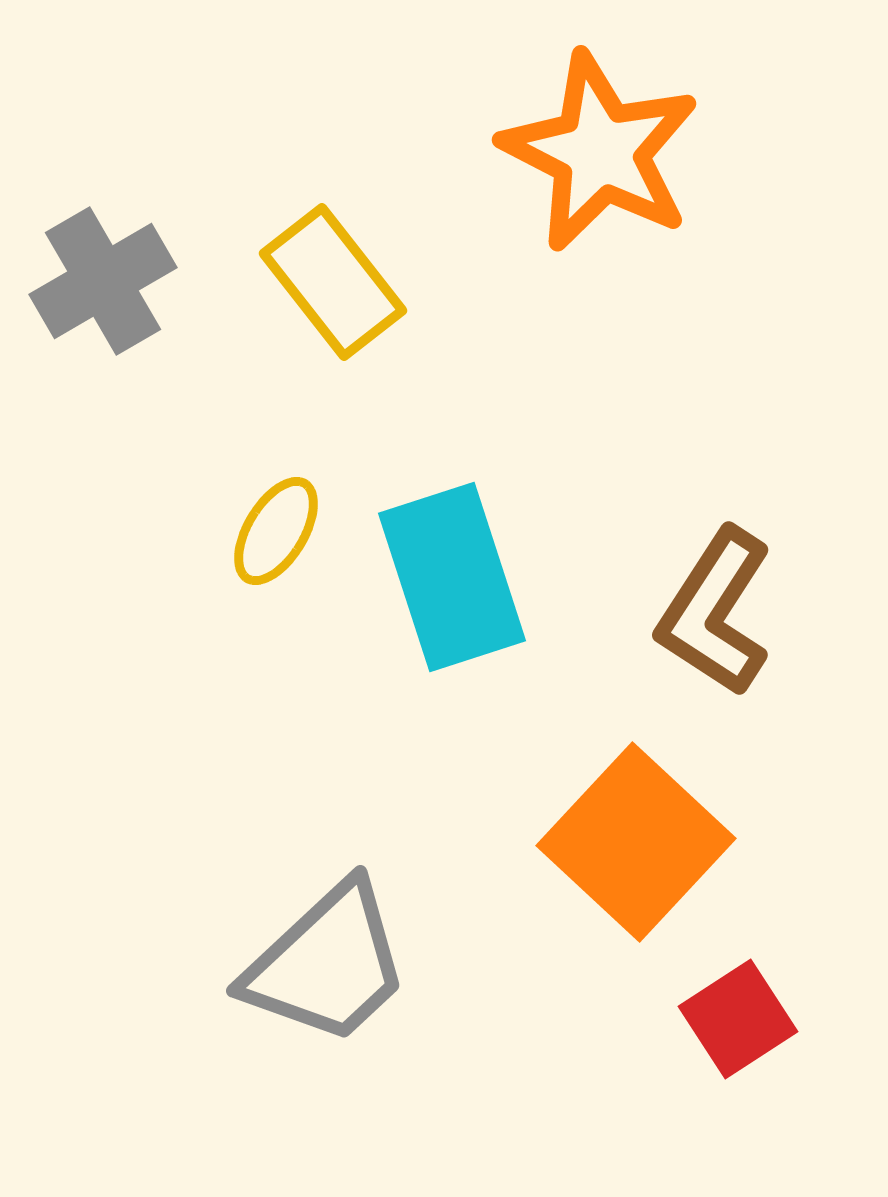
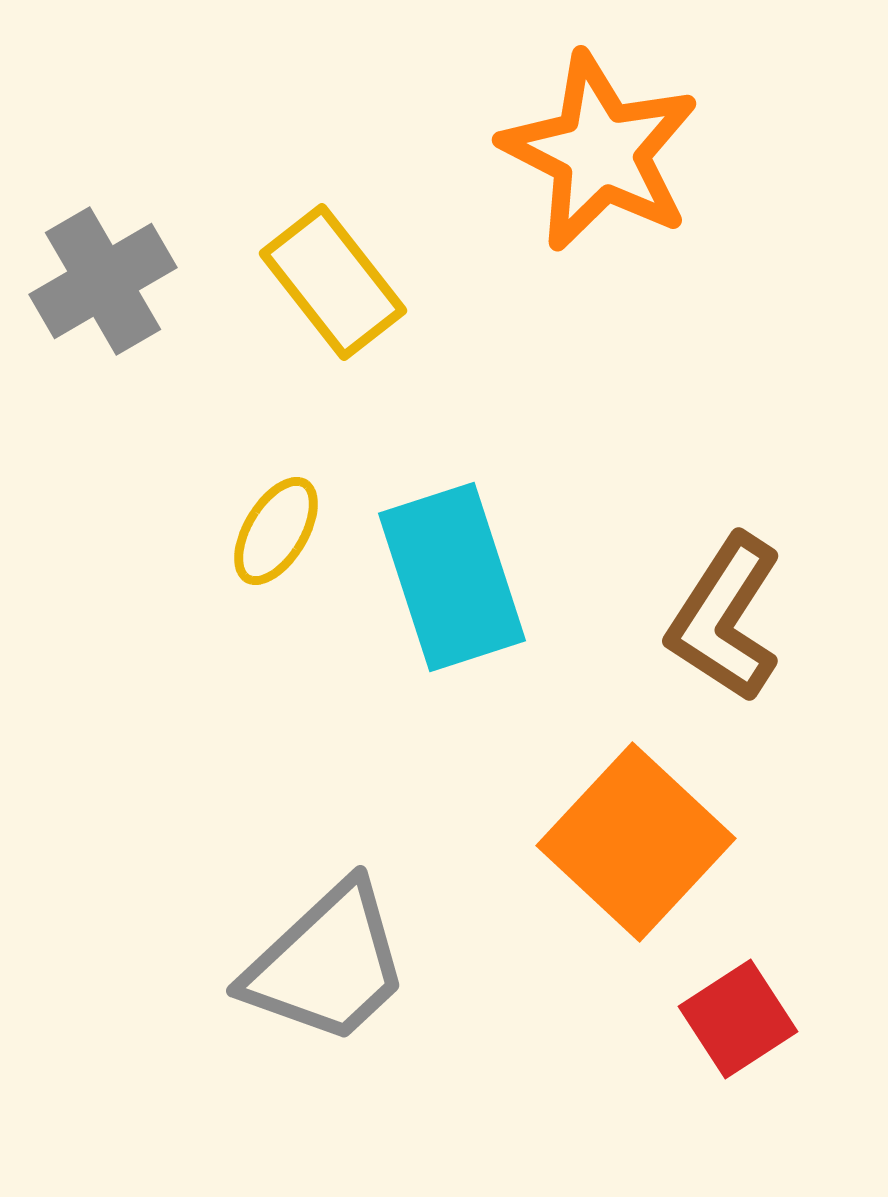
brown L-shape: moved 10 px right, 6 px down
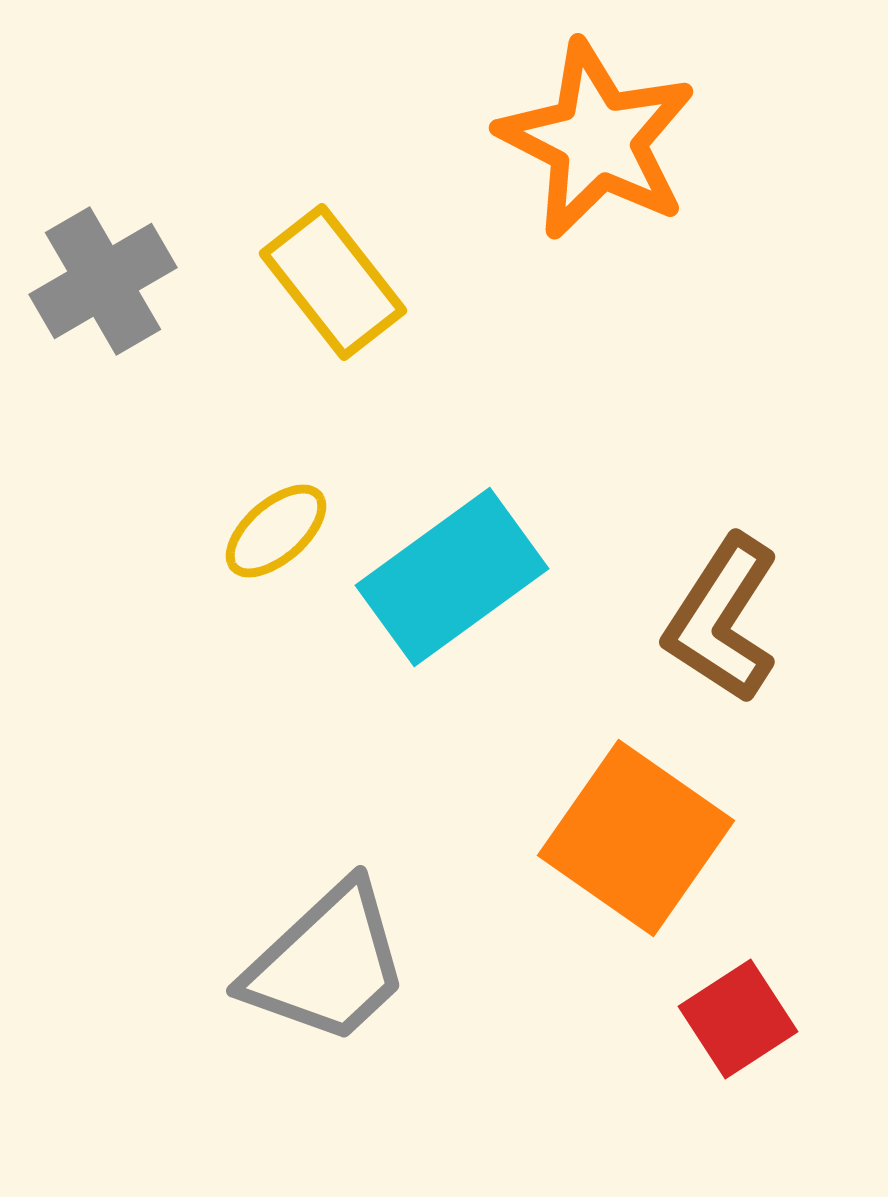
orange star: moved 3 px left, 12 px up
yellow ellipse: rotated 18 degrees clockwise
cyan rectangle: rotated 72 degrees clockwise
brown L-shape: moved 3 px left, 1 px down
orange square: moved 4 px up; rotated 8 degrees counterclockwise
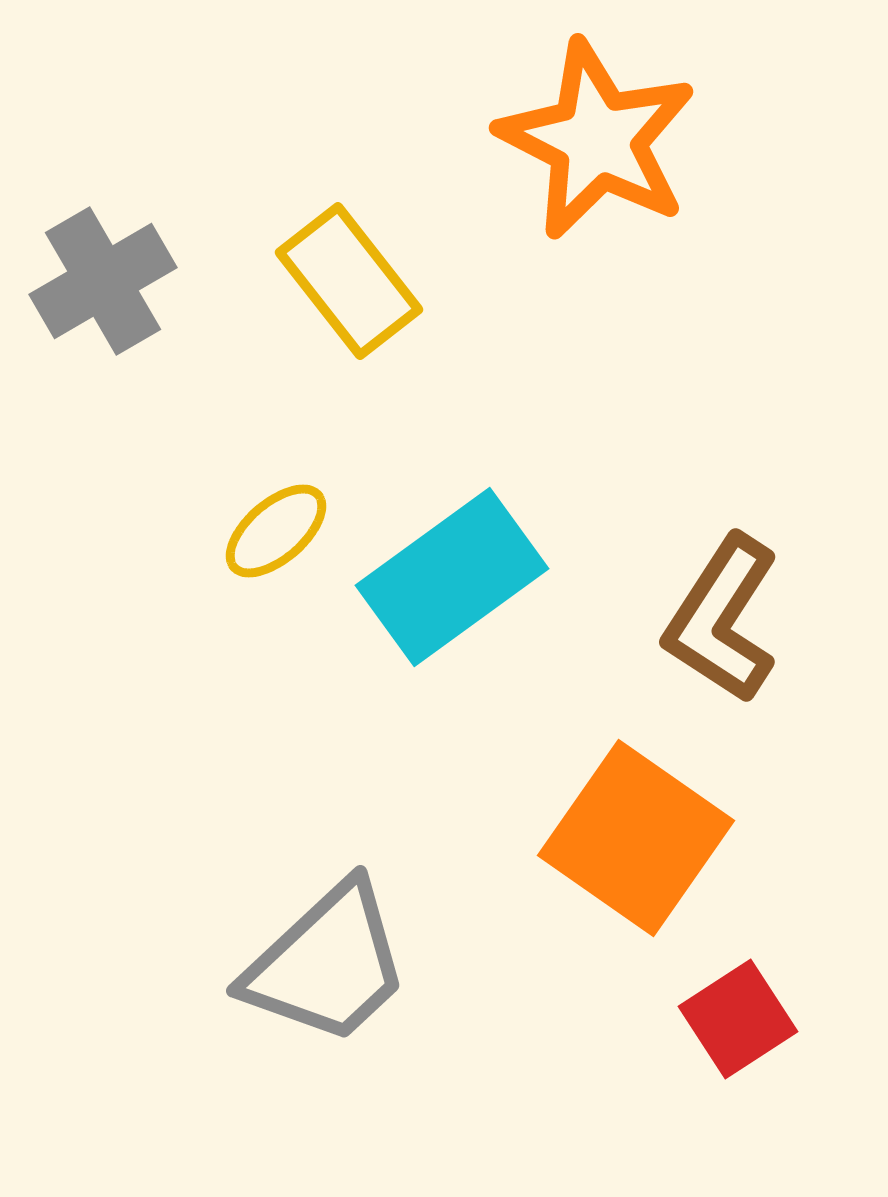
yellow rectangle: moved 16 px right, 1 px up
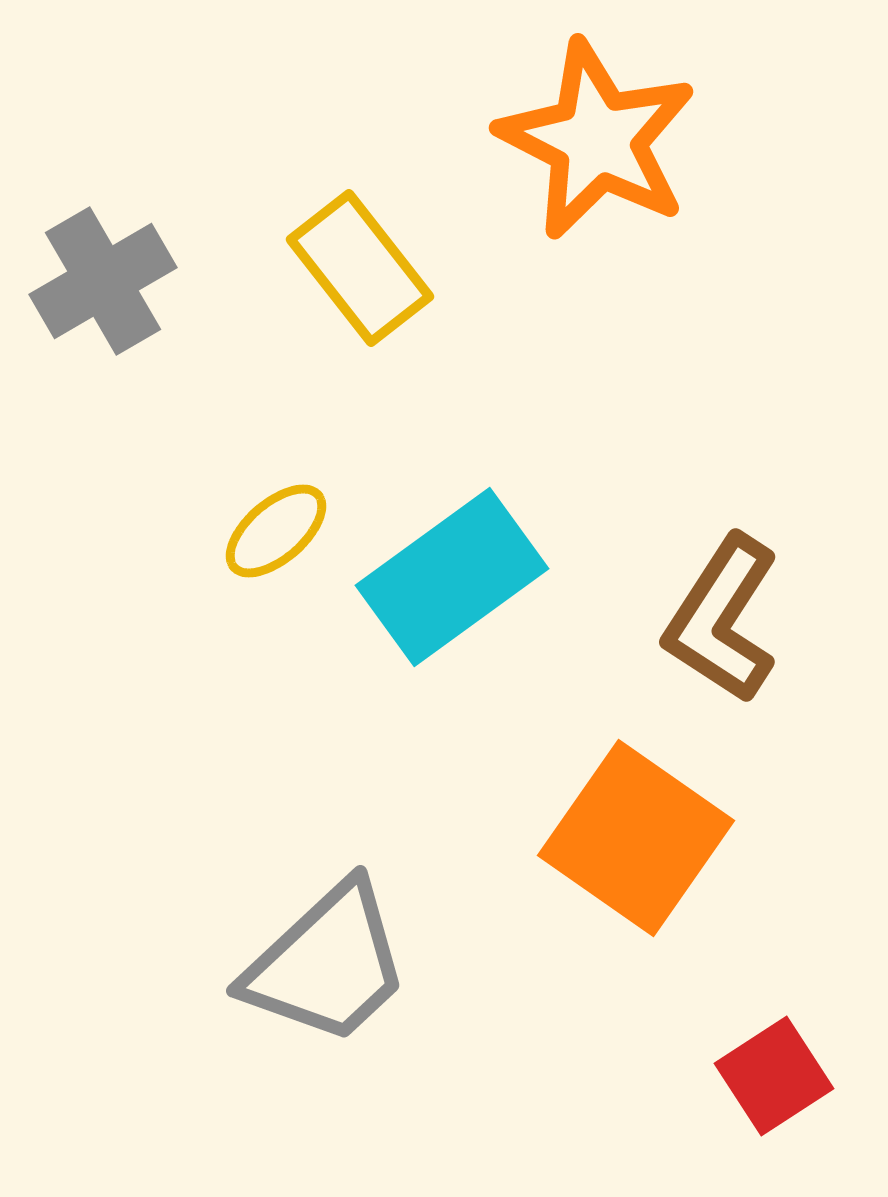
yellow rectangle: moved 11 px right, 13 px up
red square: moved 36 px right, 57 px down
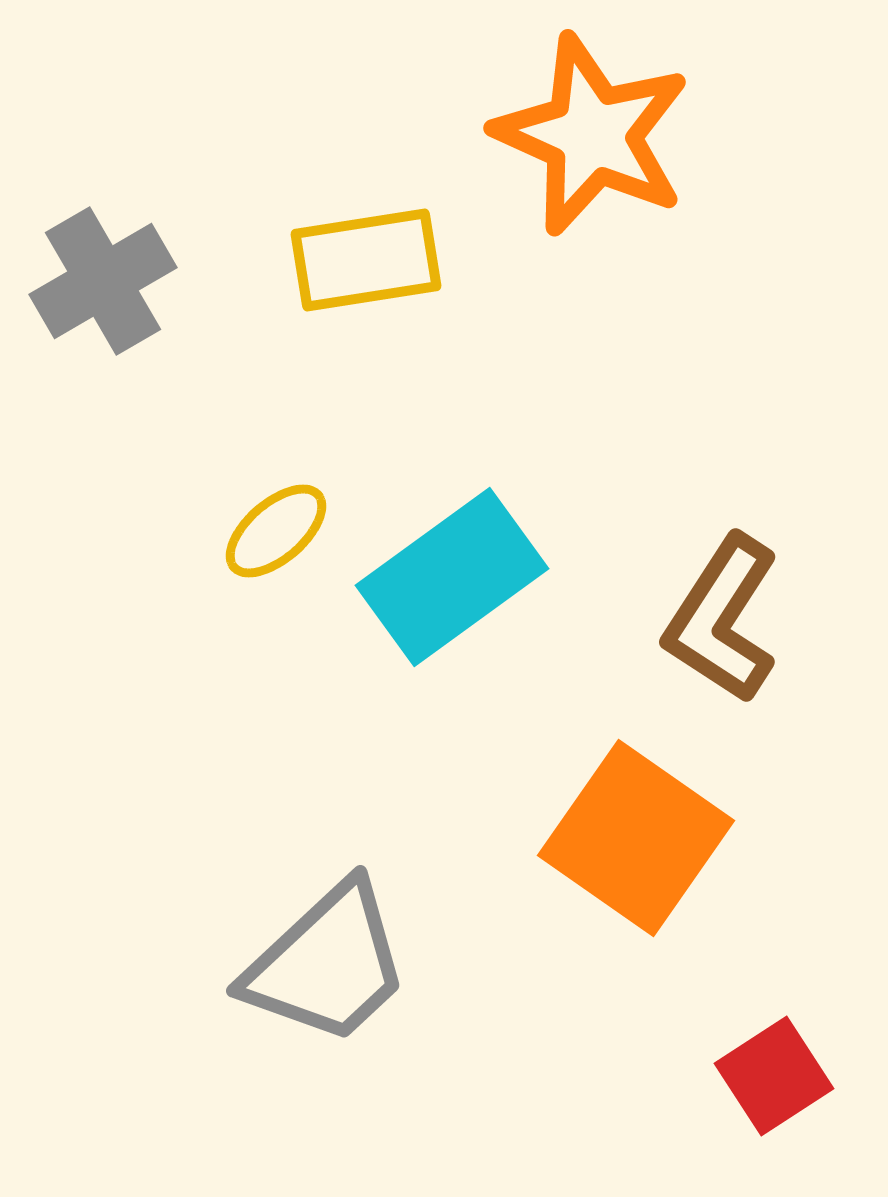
orange star: moved 5 px left, 5 px up; rotated 3 degrees counterclockwise
yellow rectangle: moved 6 px right, 8 px up; rotated 61 degrees counterclockwise
